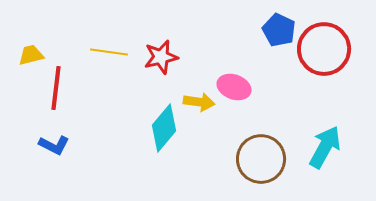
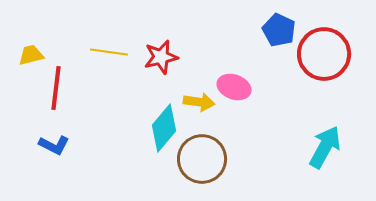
red circle: moved 5 px down
brown circle: moved 59 px left
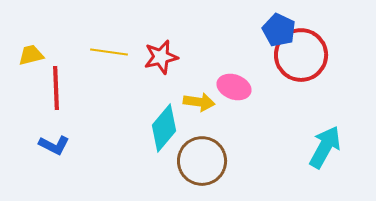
red circle: moved 23 px left, 1 px down
red line: rotated 9 degrees counterclockwise
brown circle: moved 2 px down
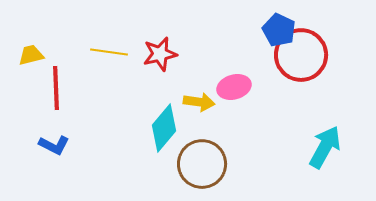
red star: moved 1 px left, 3 px up
pink ellipse: rotated 36 degrees counterclockwise
brown circle: moved 3 px down
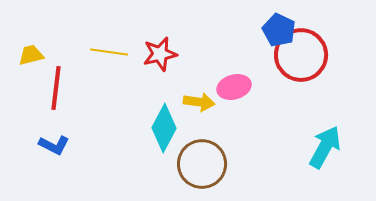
red line: rotated 9 degrees clockwise
cyan diamond: rotated 12 degrees counterclockwise
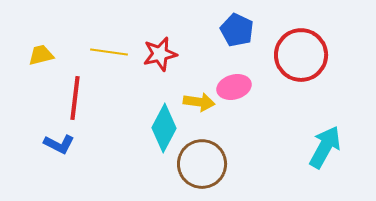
blue pentagon: moved 42 px left
yellow trapezoid: moved 10 px right
red line: moved 19 px right, 10 px down
blue L-shape: moved 5 px right, 1 px up
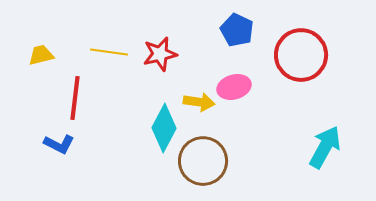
brown circle: moved 1 px right, 3 px up
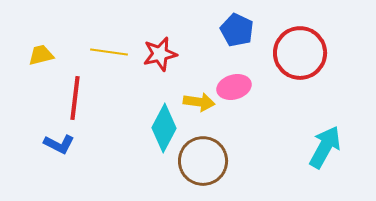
red circle: moved 1 px left, 2 px up
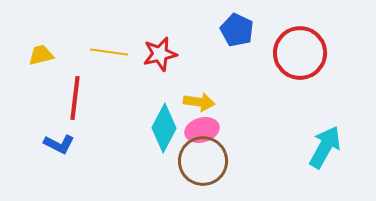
pink ellipse: moved 32 px left, 43 px down
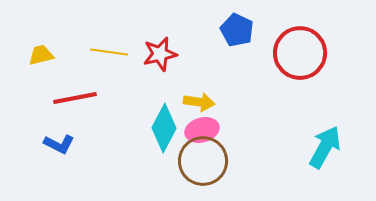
red line: rotated 72 degrees clockwise
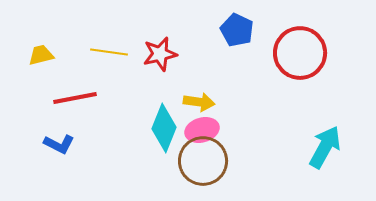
cyan diamond: rotated 6 degrees counterclockwise
